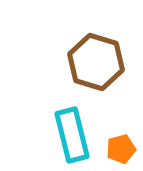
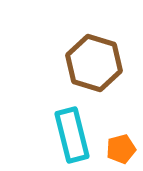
brown hexagon: moved 2 px left, 1 px down
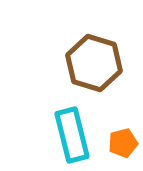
orange pentagon: moved 2 px right, 6 px up
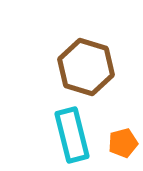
brown hexagon: moved 8 px left, 4 px down
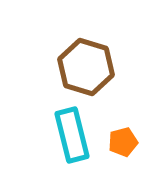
orange pentagon: moved 1 px up
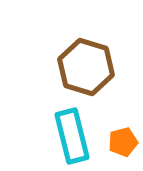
cyan rectangle: moved 1 px down
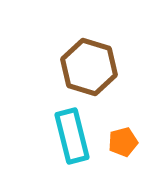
brown hexagon: moved 3 px right
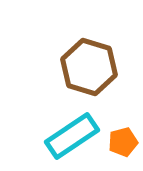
cyan rectangle: rotated 70 degrees clockwise
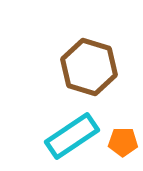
orange pentagon: rotated 16 degrees clockwise
